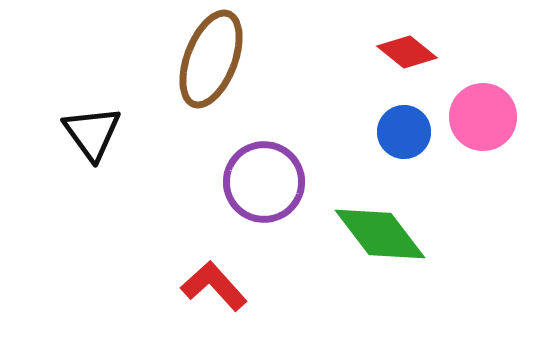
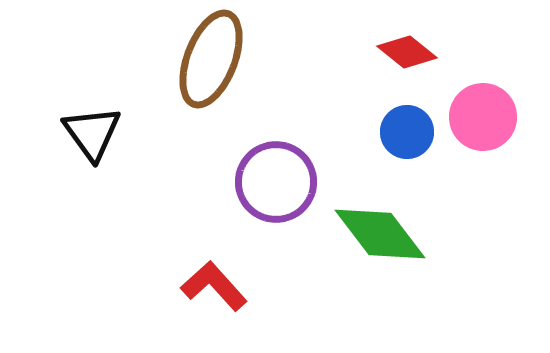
blue circle: moved 3 px right
purple circle: moved 12 px right
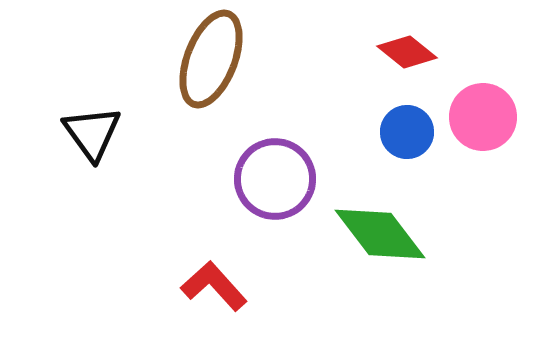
purple circle: moved 1 px left, 3 px up
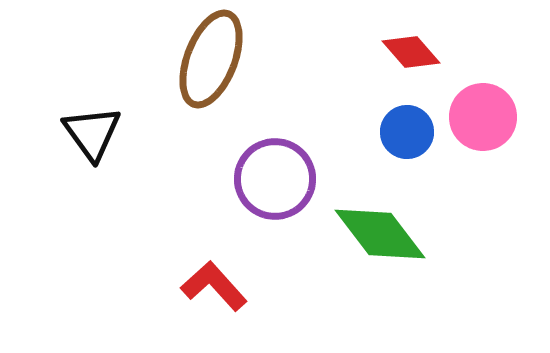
red diamond: moved 4 px right; rotated 10 degrees clockwise
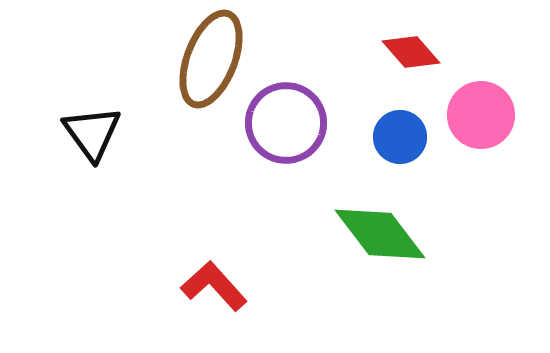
pink circle: moved 2 px left, 2 px up
blue circle: moved 7 px left, 5 px down
purple circle: moved 11 px right, 56 px up
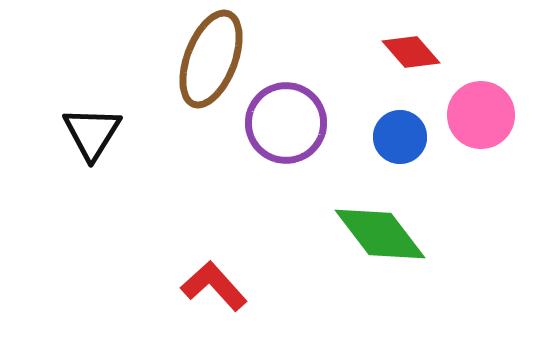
black triangle: rotated 8 degrees clockwise
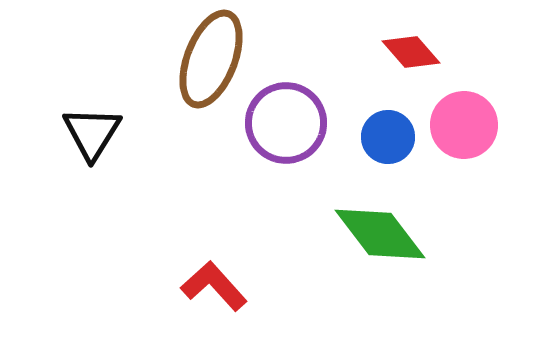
pink circle: moved 17 px left, 10 px down
blue circle: moved 12 px left
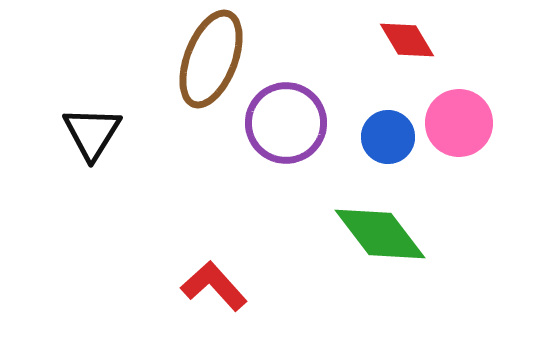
red diamond: moved 4 px left, 12 px up; rotated 10 degrees clockwise
pink circle: moved 5 px left, 2 px up
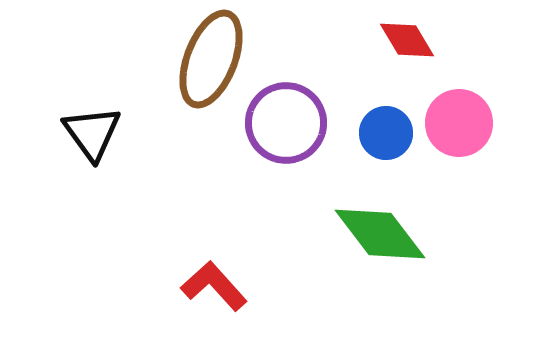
black triangle: rotated 8 degrees counterclockwise
blue circle: moved 2 px left, 4 px up
